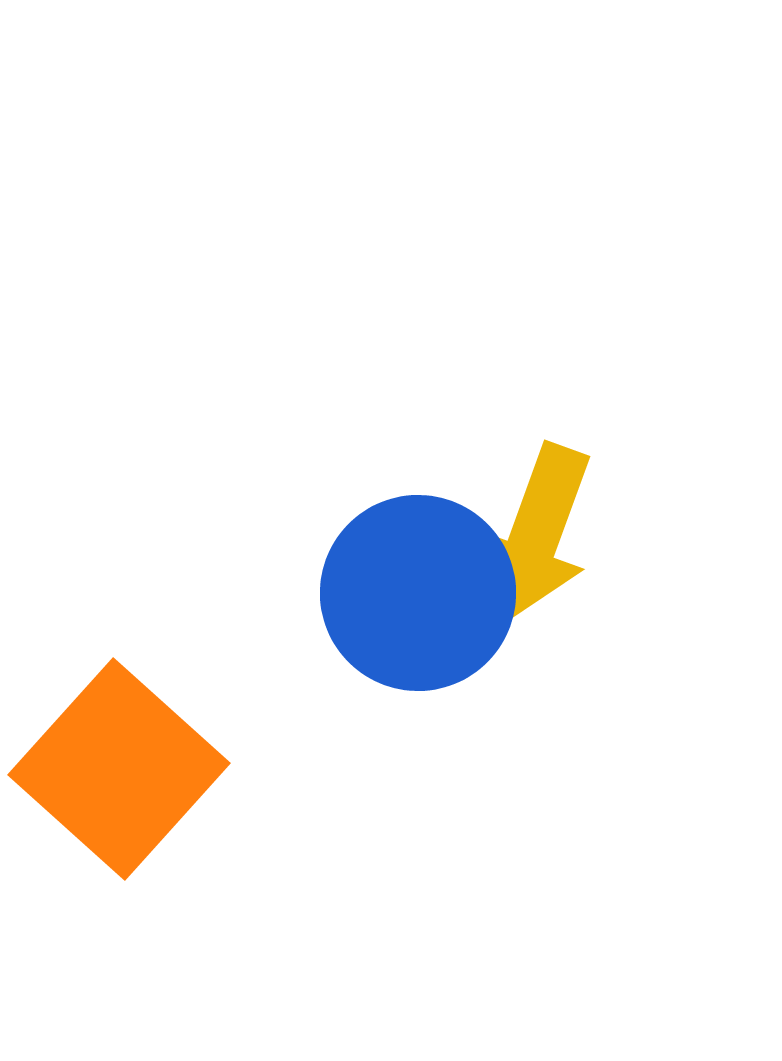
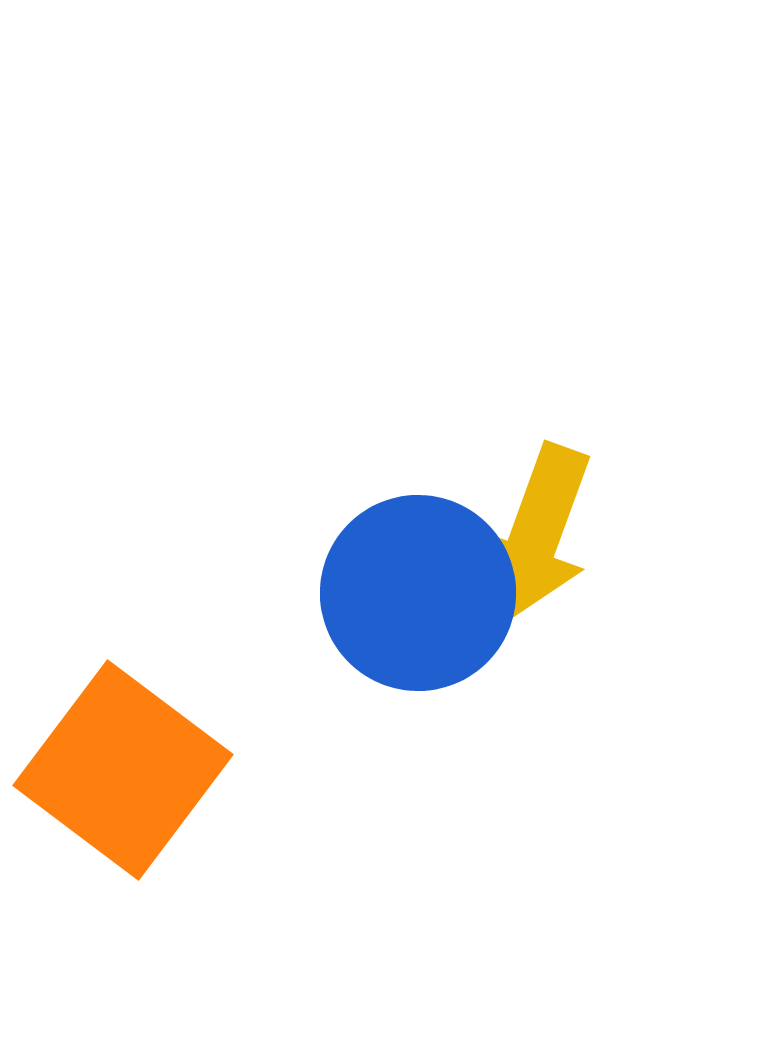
orange square: moved 4 px right, 1 px down; rotated 5 degrees counterclockwise
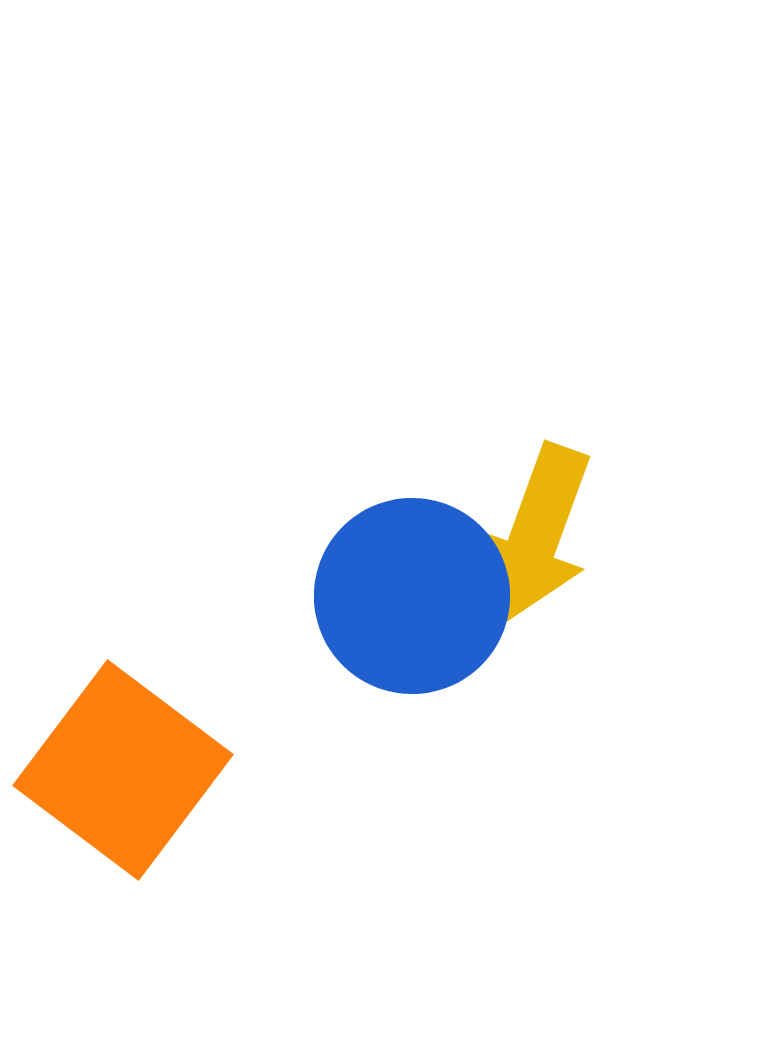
blue circle: moved 6 px left, 3 px down
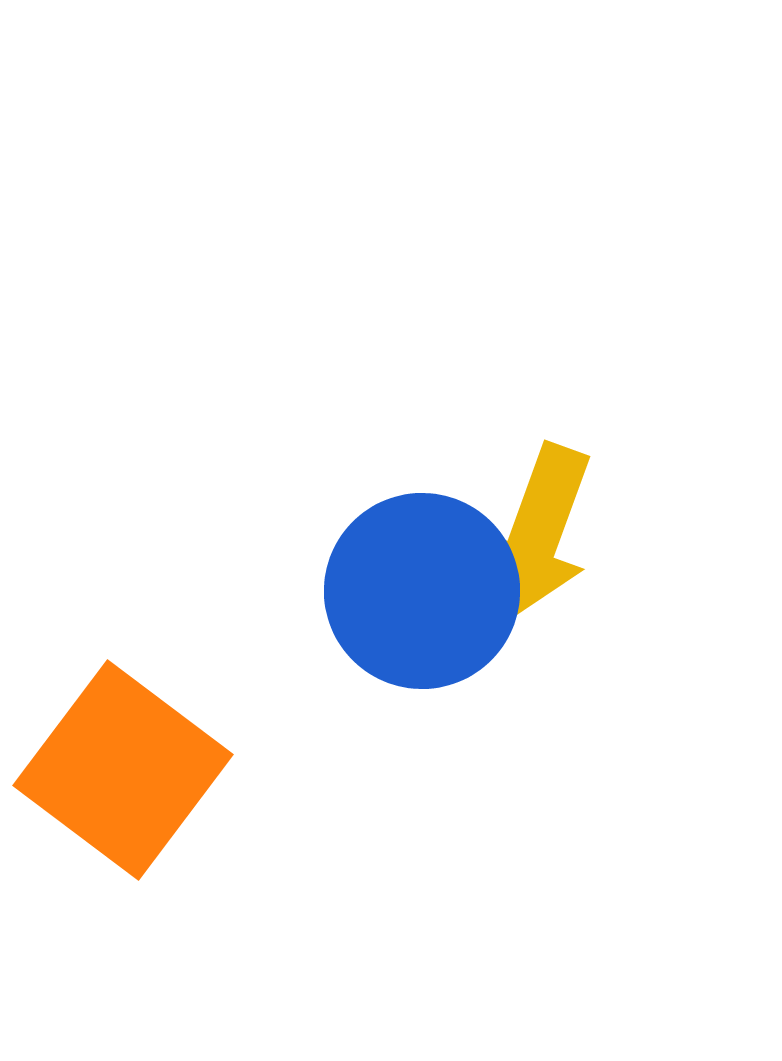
blue circle: moved 10 px right, 5 px up
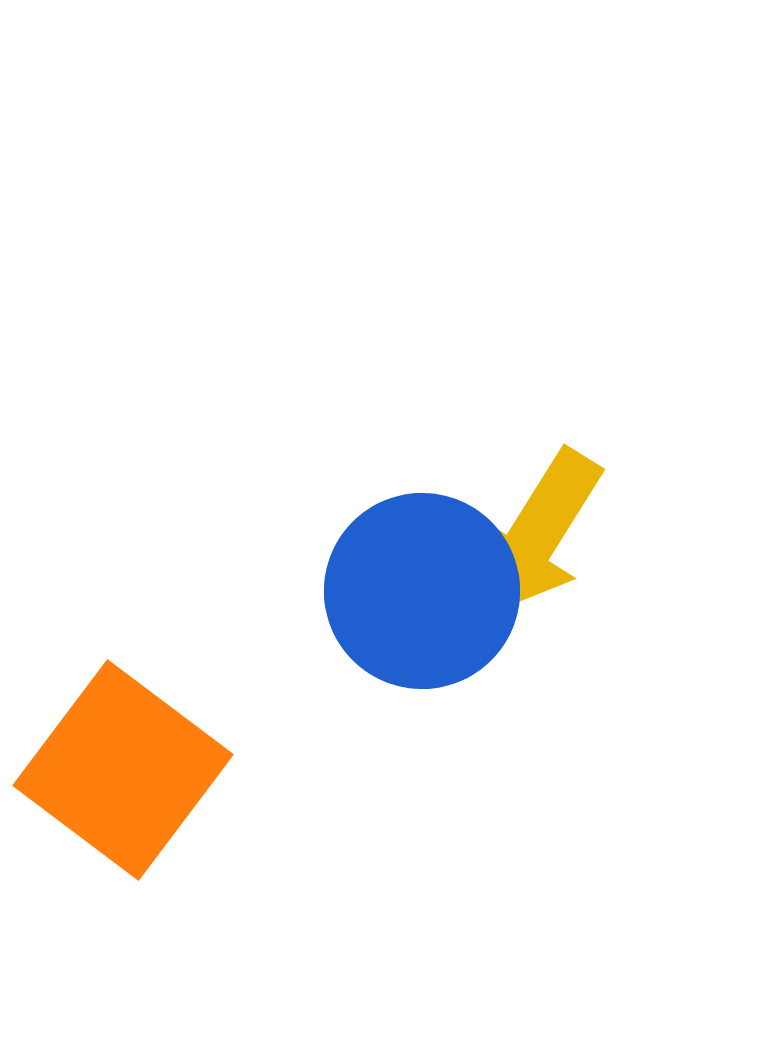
yellow arrow: rotated 12 degrees clockwise
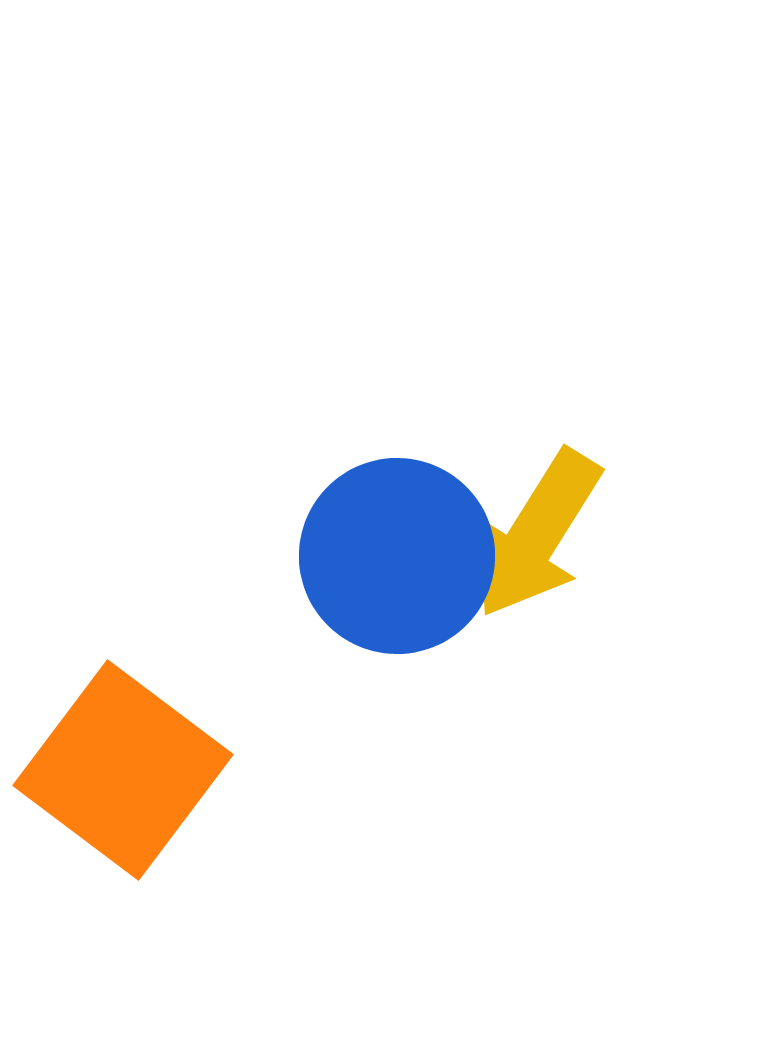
blue circle: moved 25 px left, 35 px up
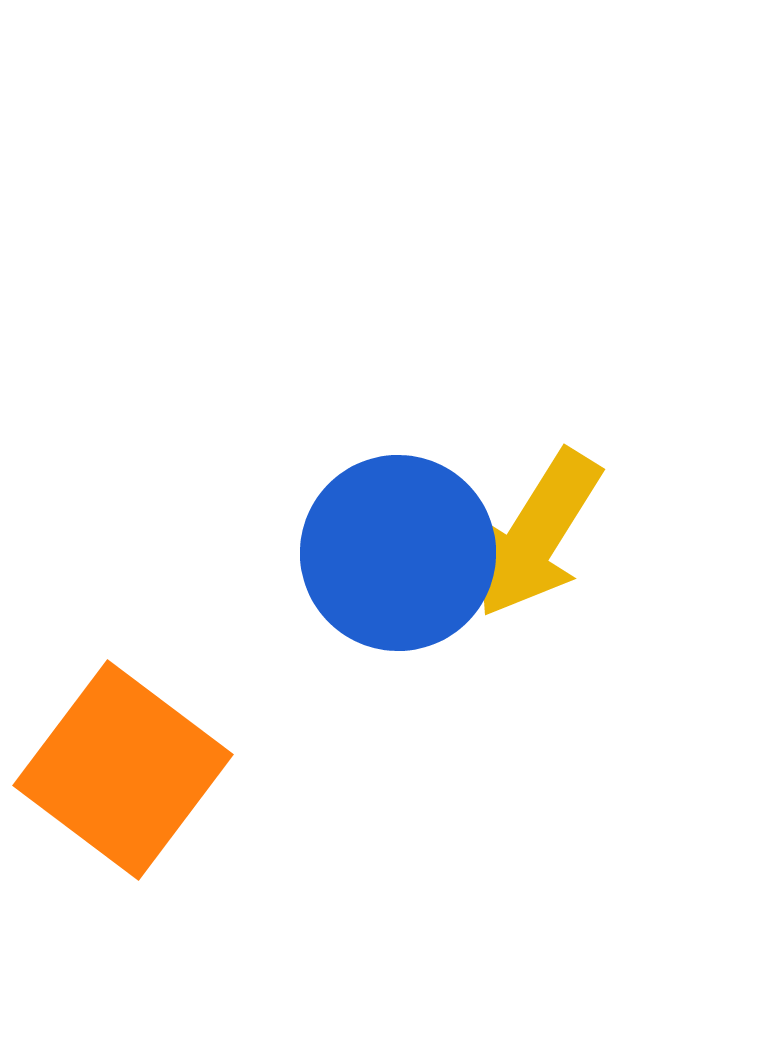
blue circle: moved 1 px right, 3 px up
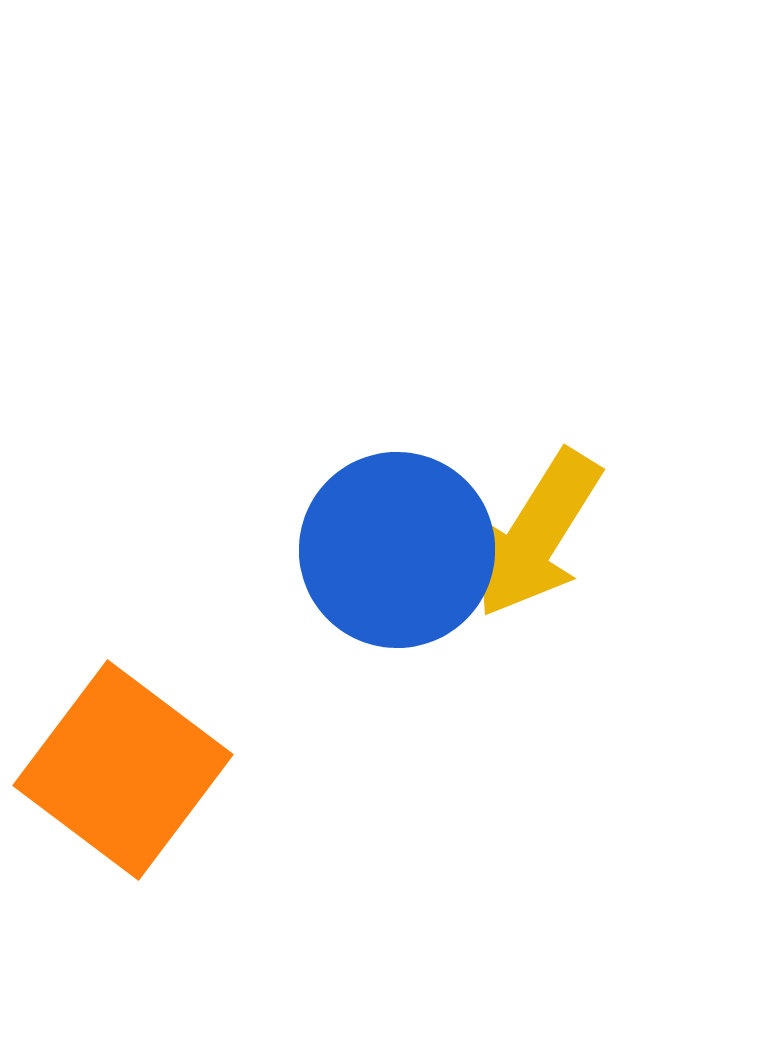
blue circle: moved 1 px left, 3 px up
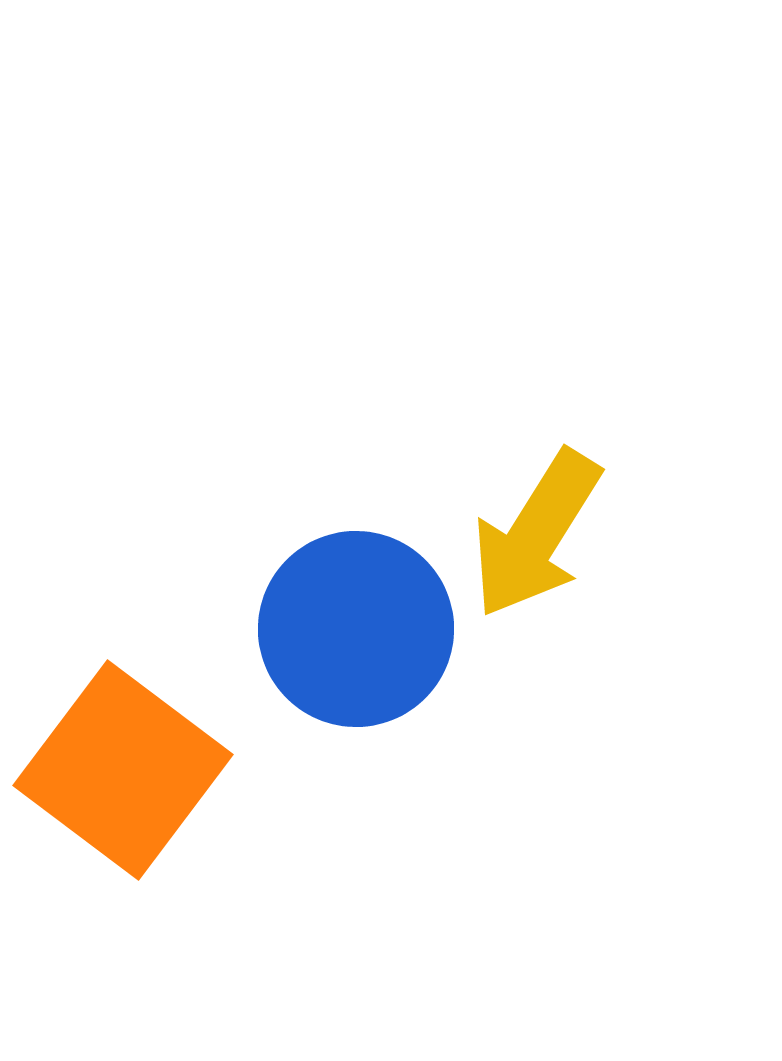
blue circle: moved 41 px left, 79 px down
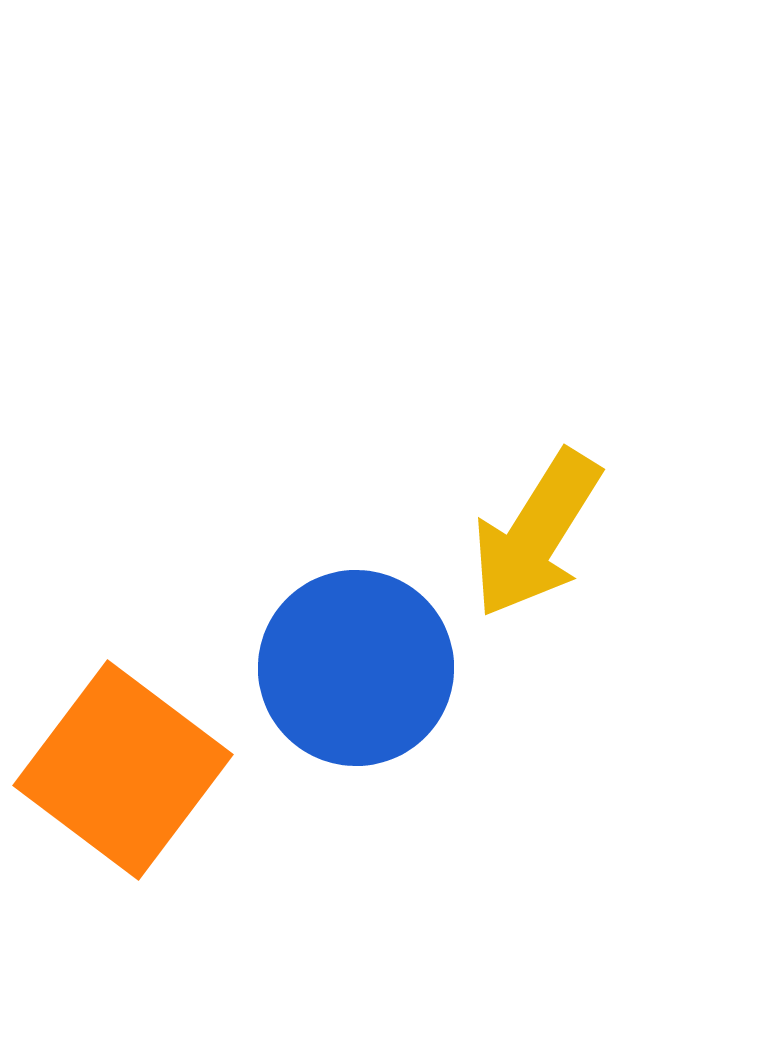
blue circle: moved 39 px down
